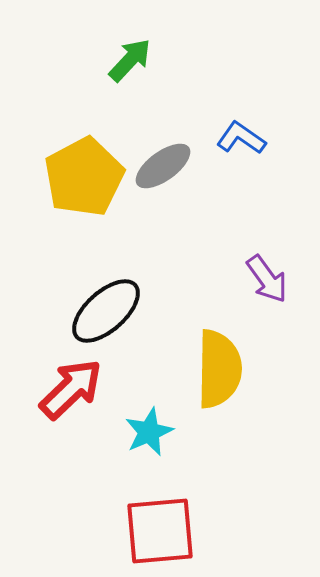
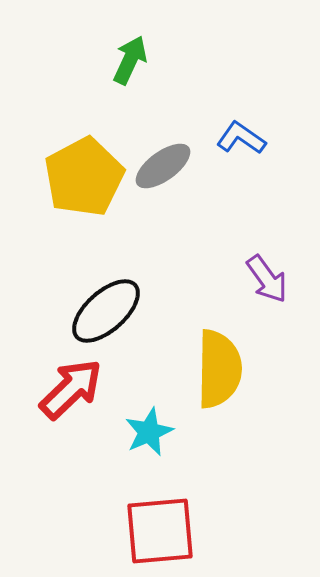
green arrow: rotated 18 degrees counterclockwise
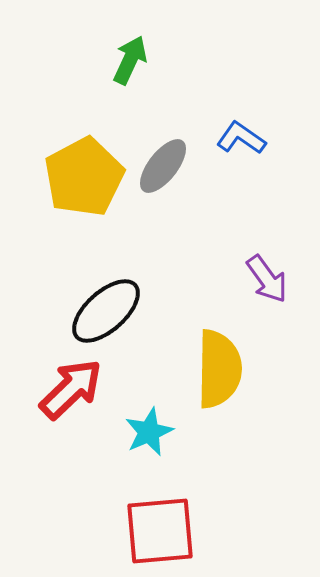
gray ellipse: rotated 16 degrees counterclockwise
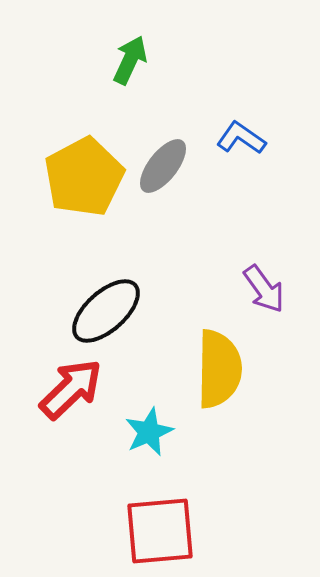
purple arrow: moved 3 px left, 10 px down
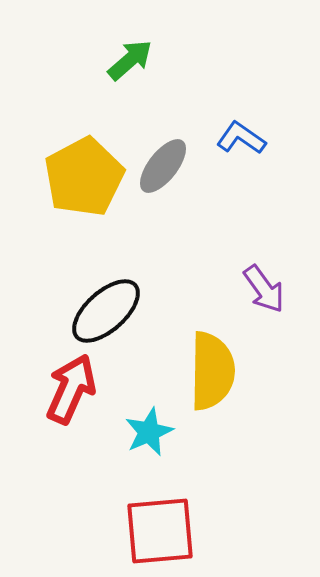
green arrow: rotated 24 degrees clockwise
yellow semicircle: moved 7 px left, 2 px down
red arrow: rotated 22 degrees counterclockwise
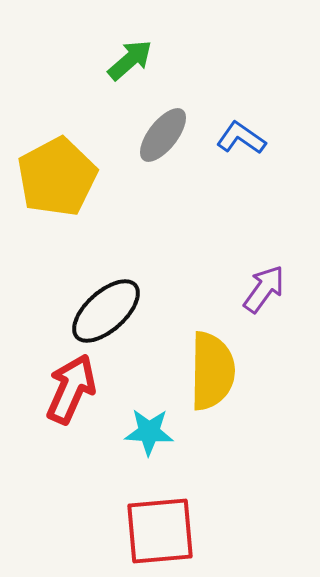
gray ellipse: moved 31 px up
yellow pentagon: moved 27 px left
purple arrow: rotated 108 degrees counterclockwise
cyan star: rotated 27 degrees clockwise
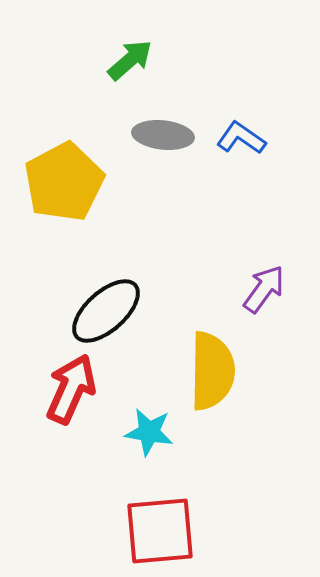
gray ellipse: rotated 58 degrees clockwise
yellow pentagon: moved 7 px right, 5 px down
cyan star: rotated 6 degrees clockwise
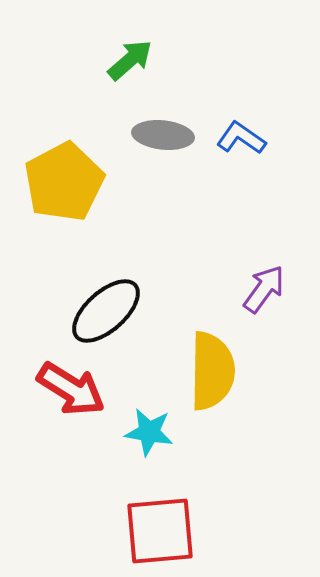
red arrow: rotated 98 degrees clockwise
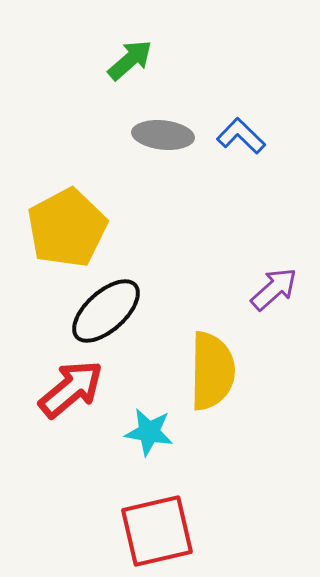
blue L-shape: moved 2 px up; rotated 9 degrees clockwise
yellow pentagon: moved 3 px right, 46 px down
purple arrow: moved 10 px right; rotated 12 degrees clockwise
red arrow: rotated 72 degrees counterclockwise
red square: moved 3 px left; rotated 8 degrees counterclockwise
